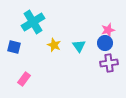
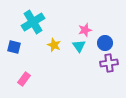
pink star: moved 23 px left
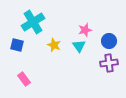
blue circle: moved 4 px right, 2 px up
blue square: moved 3 px right, 2 px up
pink rectangle: rotated 72 degrees counterclockwise
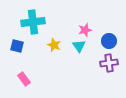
cyan cross: rotated 25 degrees clockwise
blue square: moved 1 px down
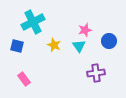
cyan cross: rotated 20 degrees counterclockwise
purple cross: moved 13 px left, 10 px down
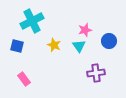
cyan cross: moved 1 px left, 1 px up
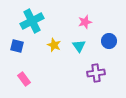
pink star: moved 8 px up
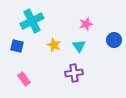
pink star: moved 1 px right, 2 px down
blue circle: moved 5 px right, 1 px up
purple cross: moved 22 px left
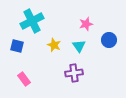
blue circle: moved 5 px left
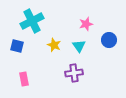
pink rectangle: rotated 24 degrees clockwise
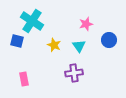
cyan cross: rotated 30 degrees counterclockwise
blue square: moved 5 px up
